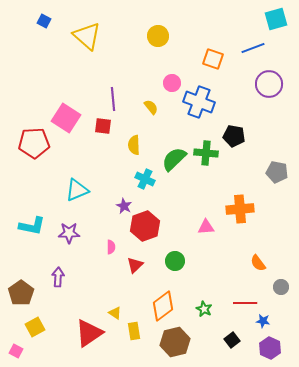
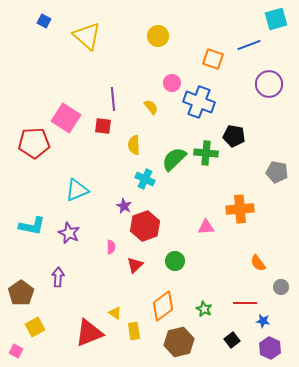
blue line at (253, 48): moved 4 px left, 3 px up
purple star at (69, 233): rotated 25 degrees clockwise
red triangle at (89, 333): rotated 12 degrees clockwise
brown hexagon at (175, 342): moved 4 px right
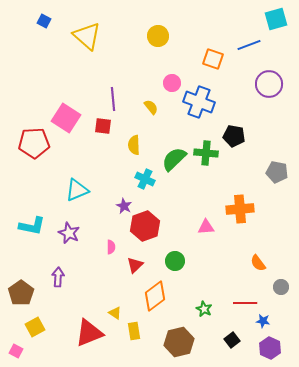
orange diamond at (163, 306): moved 8 px left, 10 px up
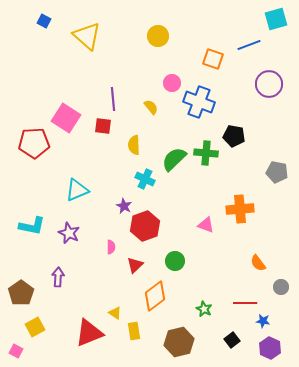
pink triangle at (206, 227): moved 2 px up; rotated 24 degrees clockwise
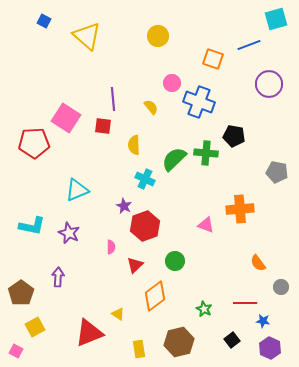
yellow triangle at (115, 313): moved 3 px right, 1 px down
yellow rectangle at (134, 331): moved 5 px right, 18 px down
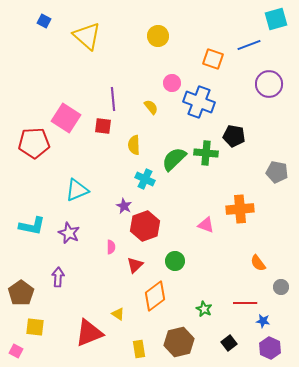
yellow square at (35, 327): rotated 36 degrees clockwise
black square at (232, 340): moved 3 px left, 3 px down
